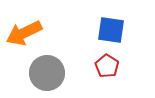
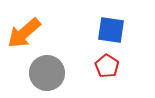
orange arrow: rotated 15 degrees counterclockwise
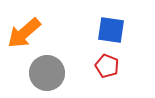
red pentagon: rotated 10 degrees counterclockwise
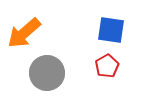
red pentagon: rotated 20 degrees clockwise
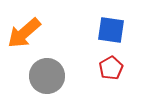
red pentagon: moved 4 px right, 2 px down
gray circle: moved 3 px down
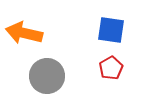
orange arrow: rotated 54 degrees clockwise
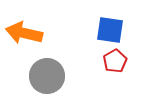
blue square: moved 1 px left
red pentagon: moved 4 px right, 7 px up
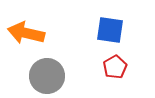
orange arrow: moved 2 px right
red pentagon: moved 6 px down
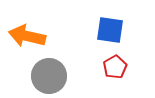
orange arrow: moved 1 px right, 3 px down
gray circle: moved 2 px right
